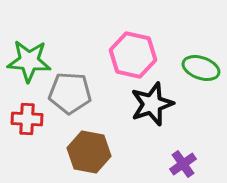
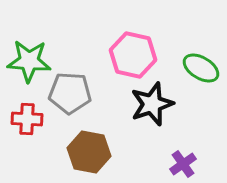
green ellipse: rotated 12 degrees clockwise
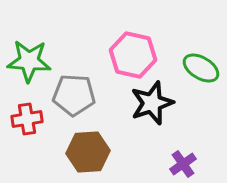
gray pentagon: moved 4 px right, 2 px down
black star: moved 1 px up
red cross: rotated 12 degrees counterclockwise
brown hexagon: moved 1 px left; rotated 15 degrees counterclockwise
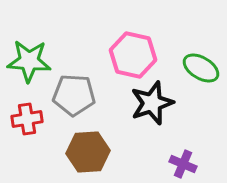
purple cross: rotated 32 degrees counterclockwise
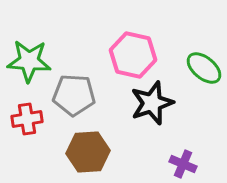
green ellipse: moved 3 px right; rotated 9 degrees clockwise
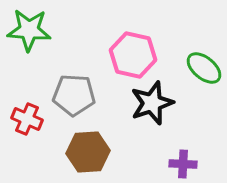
green star: moved 31 px up
red cross: rotated 32 degrees clockwise
purple cross: rotated 20 degrees counterclockwise
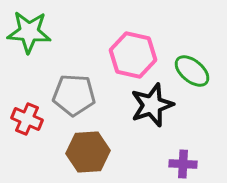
green star: moved 2 px down
green ellipse: moved 12 px left, 3 px down
black star: moved 2 px down
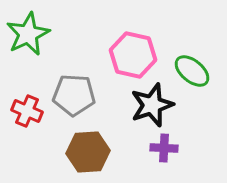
green star: moved 1 px left, 2 px down; rotated 30 degrees counterclockwise
red cross: moved 8 px up
purple cross: moved 19 px left, 16 px up
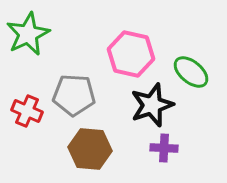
pink hexagon: moved 2 px left, 1 px up
green ellipse: moved 1 px left, 1 px down
brown hexagon: moved 2 px right, 3 px up; rotated 9 degrees clockwise
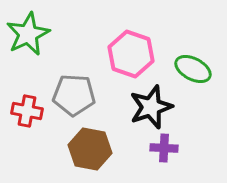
pink hexagon: rotated 6 degrees clockwise
green ellipse: moved 2 px right, 3 px up; rotated 12 degrees counterclockwise
black star: moved 1 px left, 2 px down
red cross: rotated 12 degrees counterclockwise
brown hexagon: rotated 6 degrees clockwise
